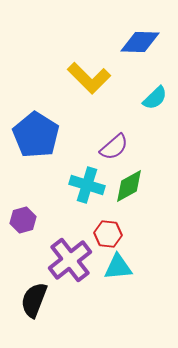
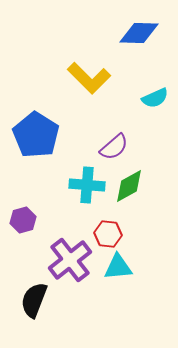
blue diamond: moved 1 px left, 9 px up
cyan semicircle: rotated 20 degrees clockwise
cyan cross: rotated 12 degrees counterclockwise
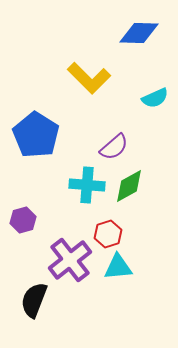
red hexagon: rotated 24 degrees counterclockwise
